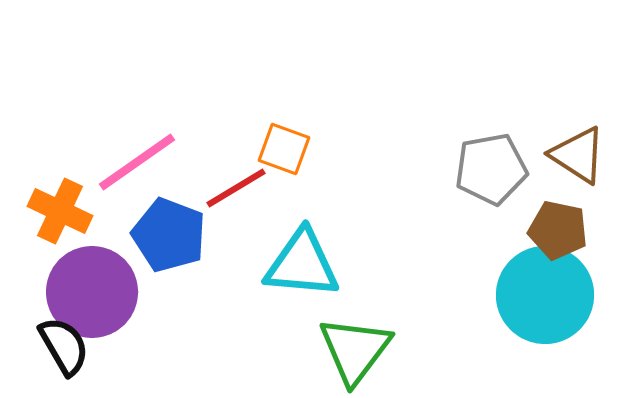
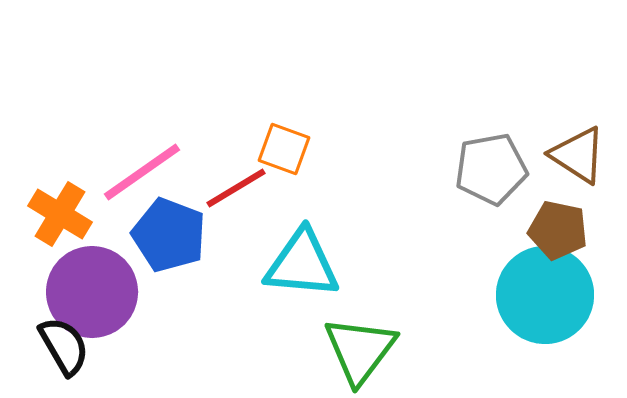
pink line: moved 5 px right, 10 px down
orange cross: moved 3 px down; rotated 6 degrees clockwise
green triangle: moved 5 px right
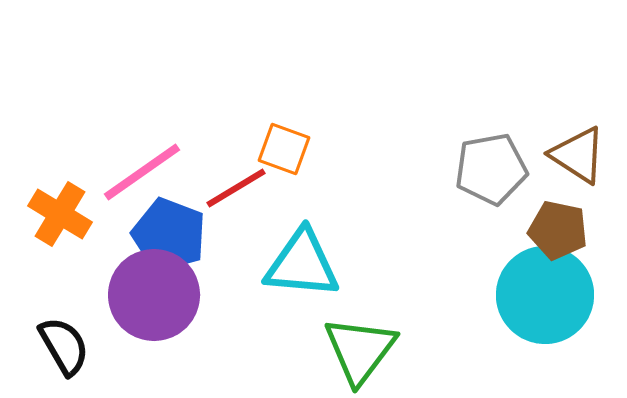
purple circle: moved 62 px right, 3 px down
